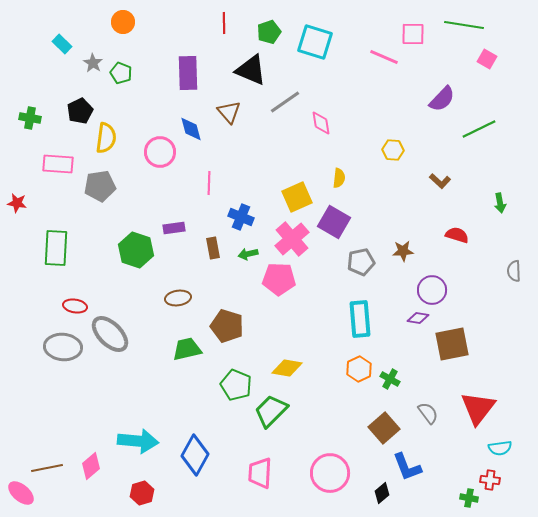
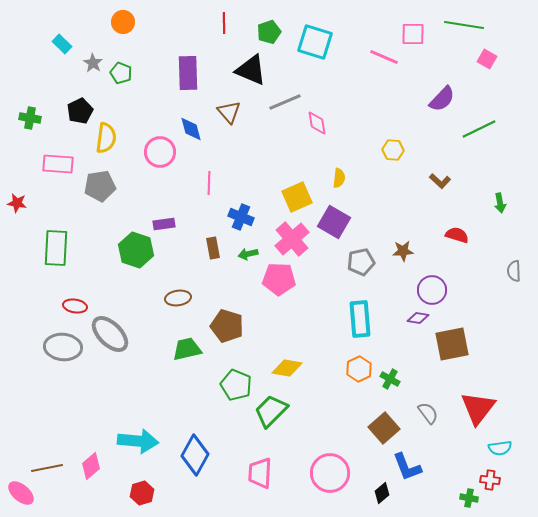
gray line at (285, 102): rotated 12 degrees clockwise
pink diamond at (321, 123): moved 4 px left
purple rectangle at (174, 228): moved 10 px left, 4 px up
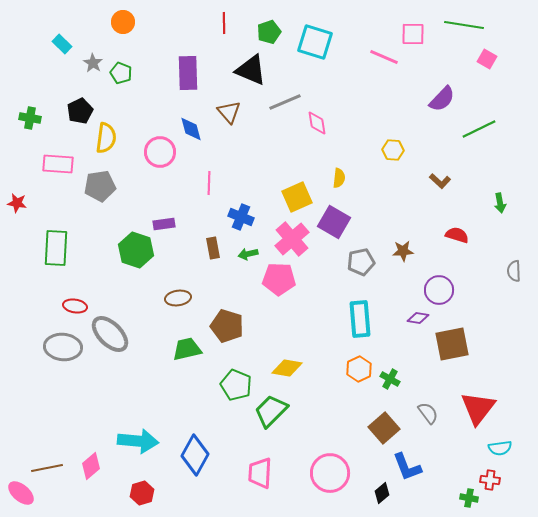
purple circle at (432, 290): moved 7 px right
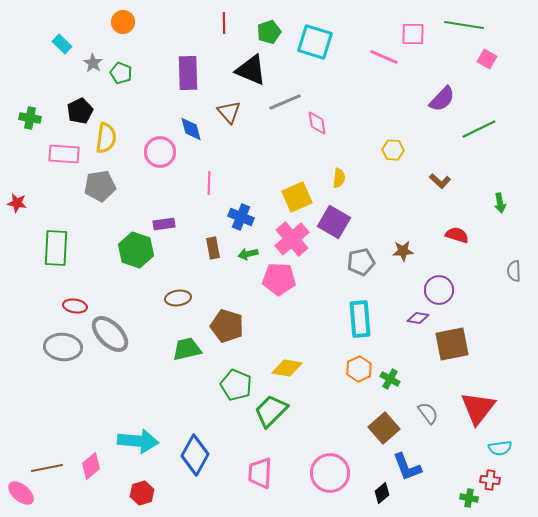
pink rectangle at (58, 164): moved 6 px right, 10 px up
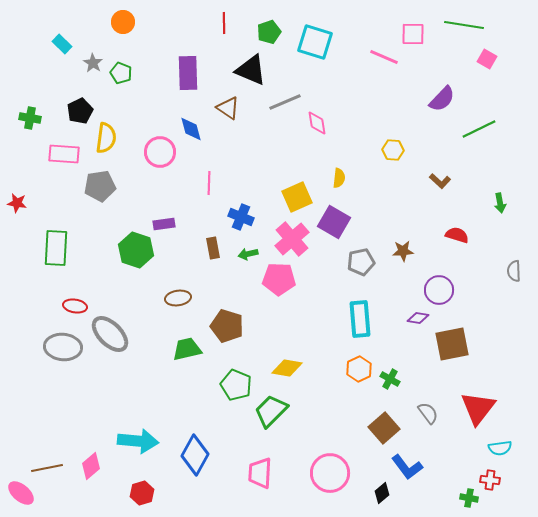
brown triangle at (229, 112): moved 1 px left, 4 px up; rotated 15 degrees counterclockwise
blue L-shape at (407, 467): rotated 16 degrees counterclockwise
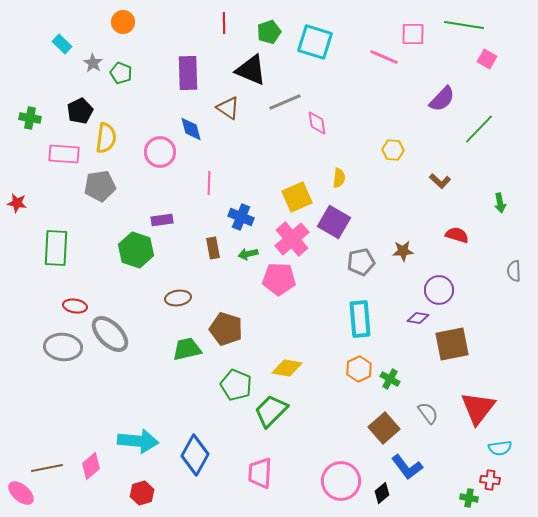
green line at (479, 129): rotated 20 degrees counterclockwise
purple rectangle at (164, 224): moved 2 px left, 4 px up
brown pentagon at (227, 326): moved 1 px left, 3 px down
pink circle at (330, 473): moved 11 px right, 8 px down
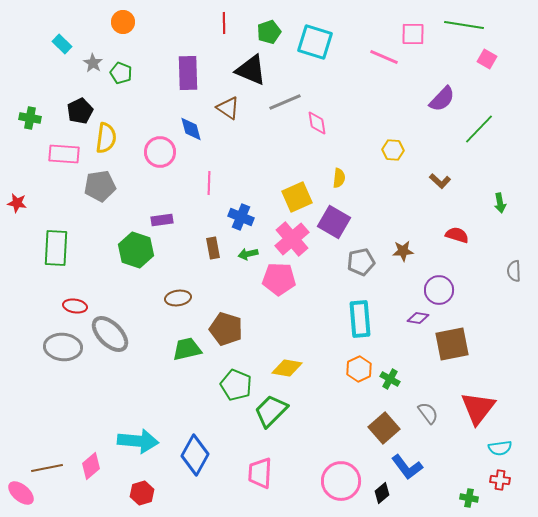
red cross at (490, 480): moved 10 px right
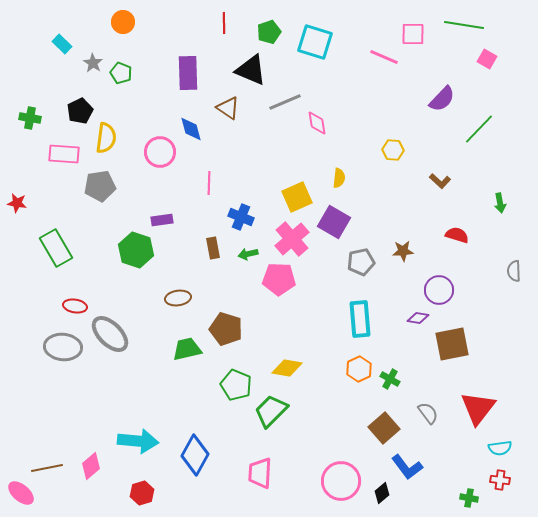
green rectangle at (56, 248): rotated 33 degrees counterclockwise
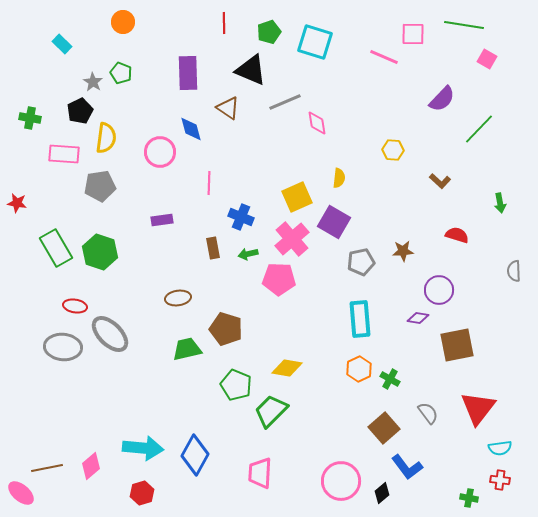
gray star at (93, 63): moved 19 px down
green hexagon at (136, 250): moved 36 px left, 2 px down
brown square at (452, 344): moved 5 px right, 1 px down
cyan arrow at (138, 441): moved 5 px right, 7 px down
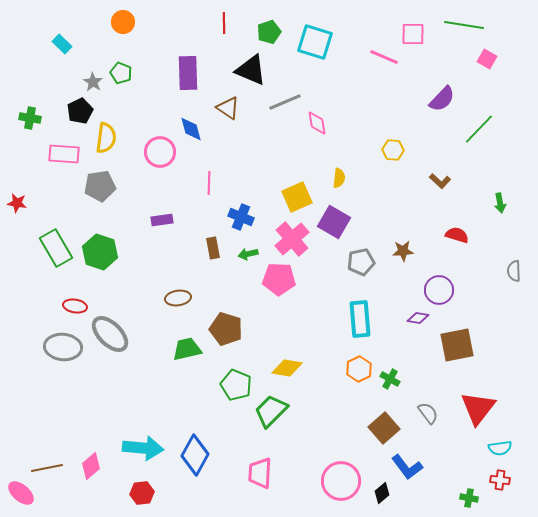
red hexagon at (142, 493): rotated 10 degrees clockwise
